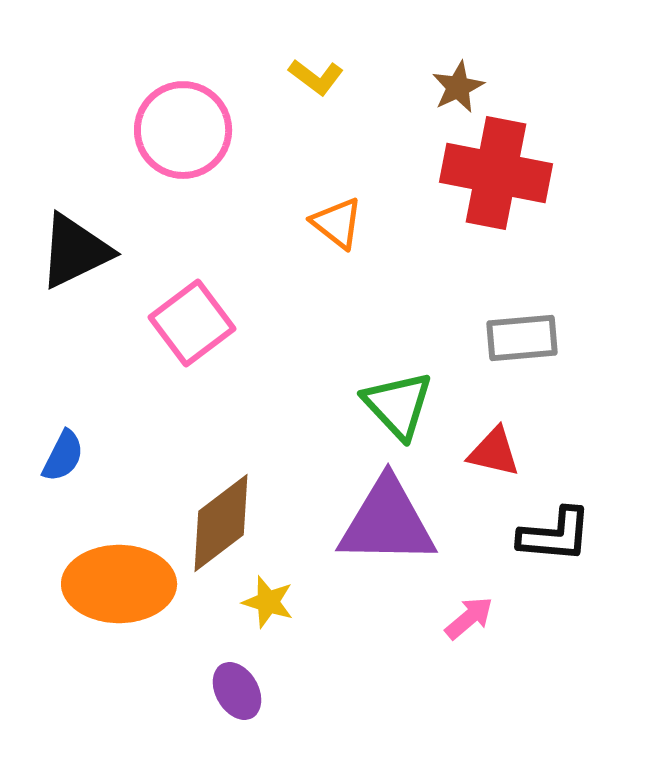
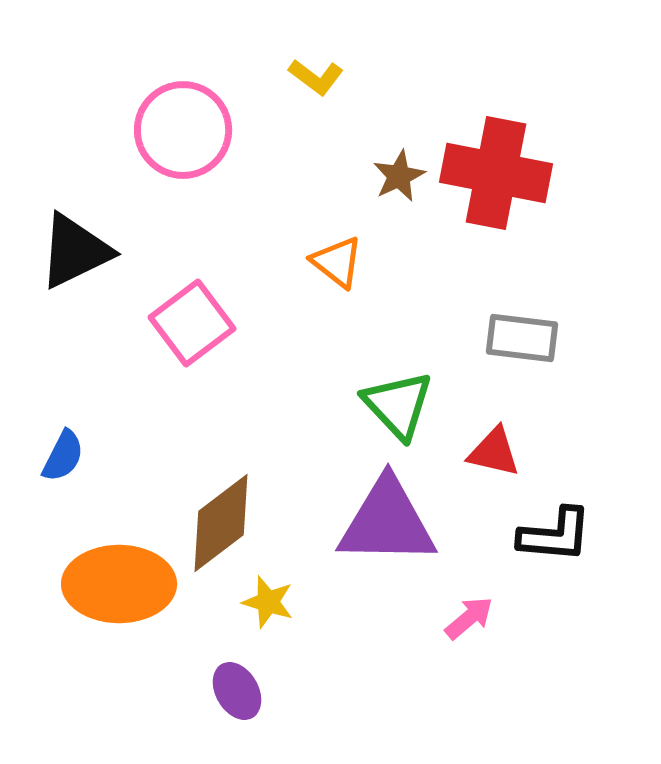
brown star: moved 59 px left, 89 px down
orange triangle: moved 39 px down
gray rectangle: rotated 12 degrees clockwise
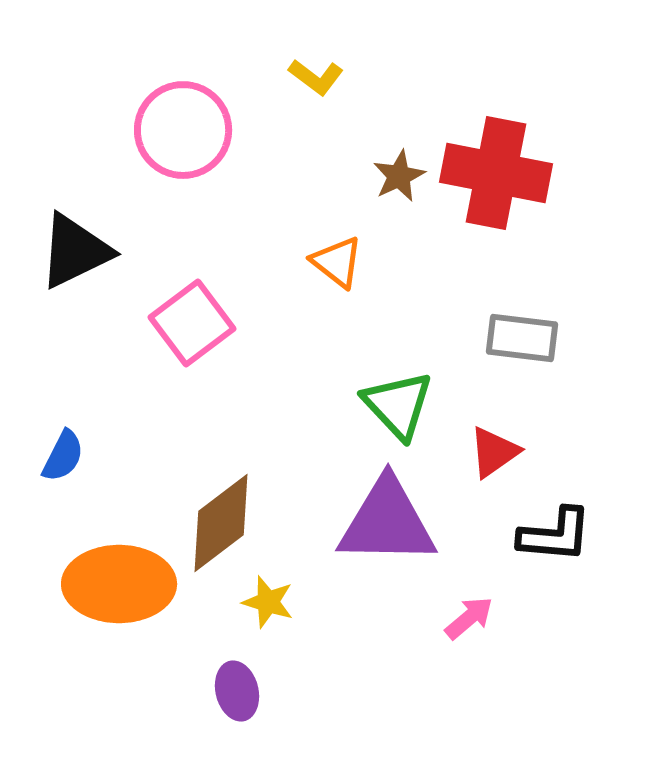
red triangle: rotated 48 degrees counterclockwise
purple ellipse: rotated 16 degrees clockwise
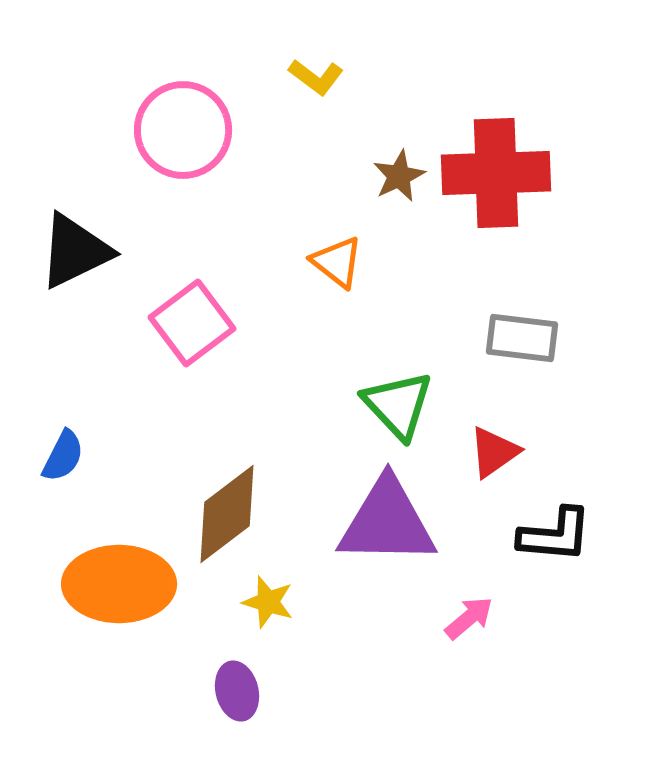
red cross: rotated 13 degrees counterclockwise
brown diamond: moved 6 px right, 9 px up
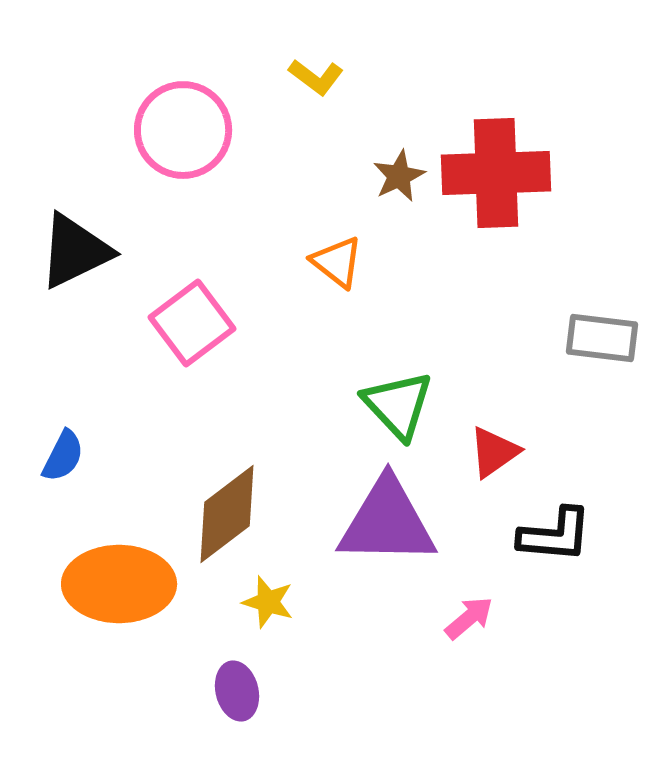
gray rectangle: moved 80 px right
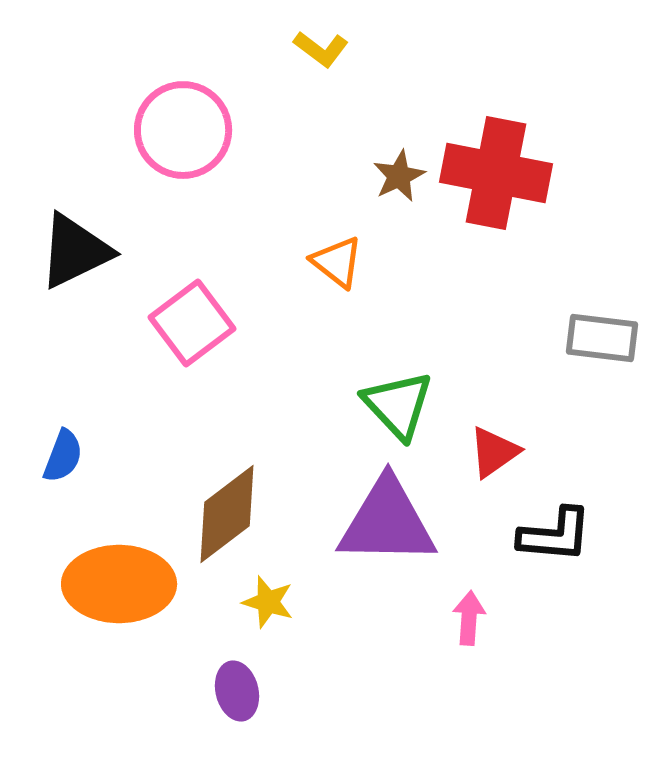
yellow L-shape: moved 5 px right, 28 px up
red cross: rotated 13 degrees clockwise
blue semicircle: rotated 6 degrees counterclockwise
pink arrow: rotated 46 degrees counterclockwise
